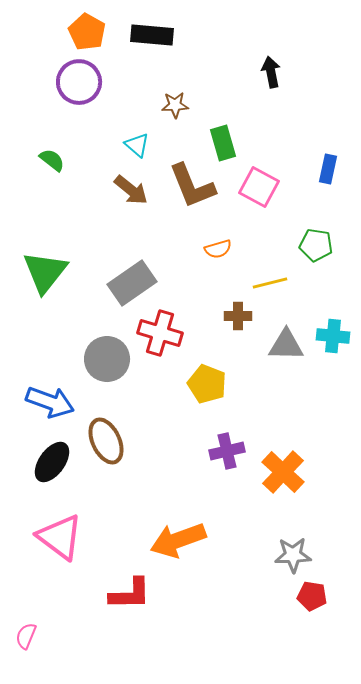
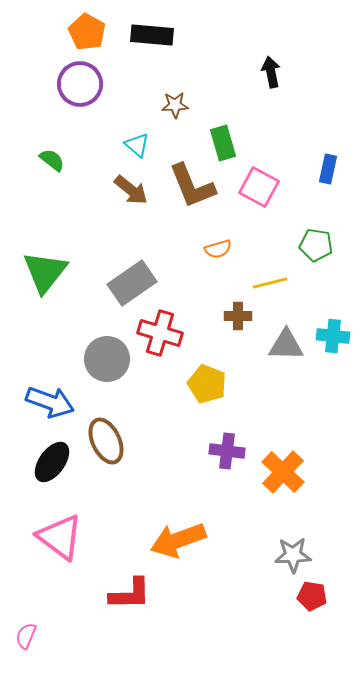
purple circle: moved 1 px right, 2 px down
purple cross: rotated 20 degrees clockwise
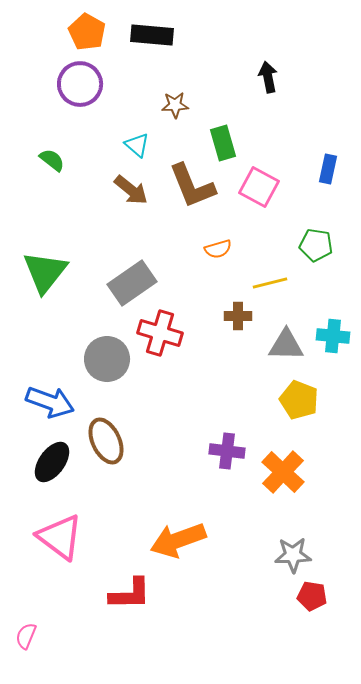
black arrow: moved 3 px left, 5 px down
yellow pentagon: moved 92 px right, 16 px down
